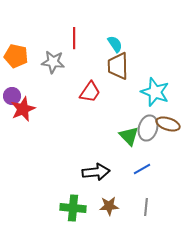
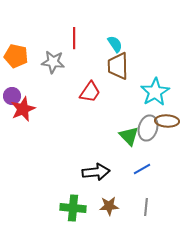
cyan star: rotated 20 degrees clockwise
brown ellipse: moved 1 px left, 3 px up; rotated 15 degrees counterclockwise
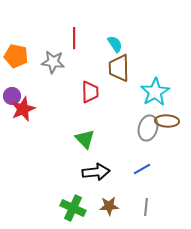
brown trapezoid: moved 1 px right, 2 px down
red trapezoid: rotated 35 degrees counterclockwise
green triangle: moved 44 px left, 3 px down
green cross: rotated 20 degrees clockwise
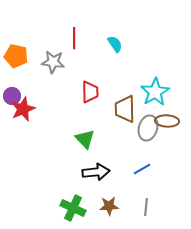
brown trapezoid: moved 6 px right, 41 px down
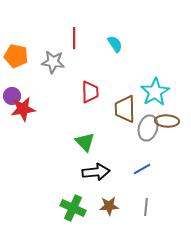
red star: rotated 15 degrees clockwise
green triangle: moved 3 px down
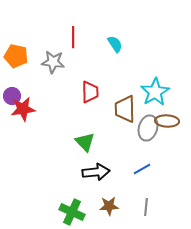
red line: moved 1 px left, 1 px up
green cross: moved 1 px left, 4 px down
